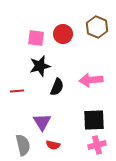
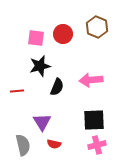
red semicircle: moved 1 px right, 1 px up
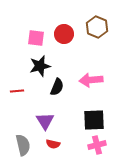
red circle: moved 1 px right
purple triangle: moved 3 px right, 1 px up
red semicircle: moved 1 px left
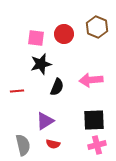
black star: moved 1 px right, 2 px up
purple triangle: rotated 30 degrees clockwise
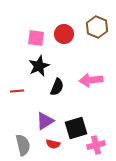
black star: moved 2 px left, 2 px down; rotated 10 degrees counterclockwise
black square: moved 18 px left, 8 px down; rotated 15 degrees counterclockwise
pink cross: moved 1 px left
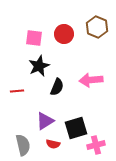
pink square: moved 2 px left
